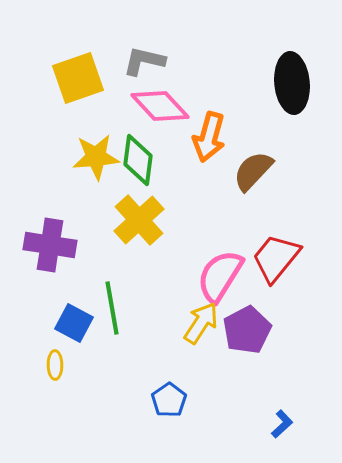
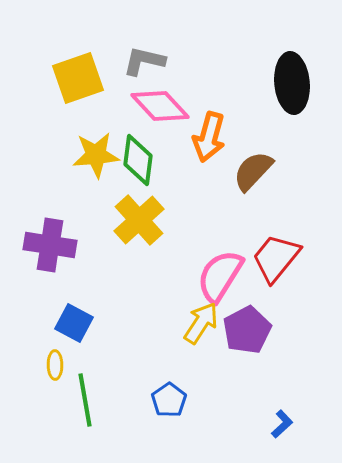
yellow star: moved 2 px up
green line: moved 27 px left, 92 px down
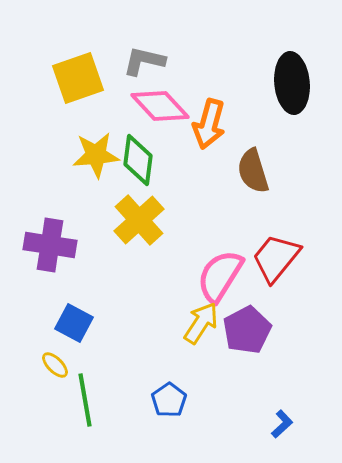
orange arrow: moved 13 px up
brown semicircle: rotated 60 degrees counterclockwise
yellow ellipse: rotated 44 degrees counterclockwise
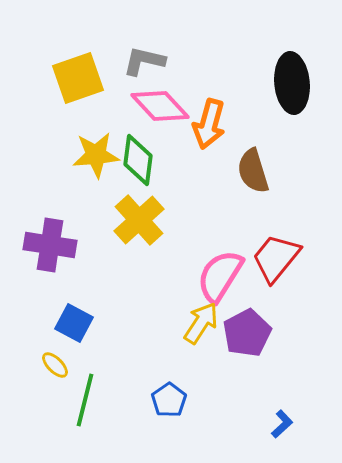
purple pentagon: moved 3 px down
green line: rotated 24 degrees clockwise
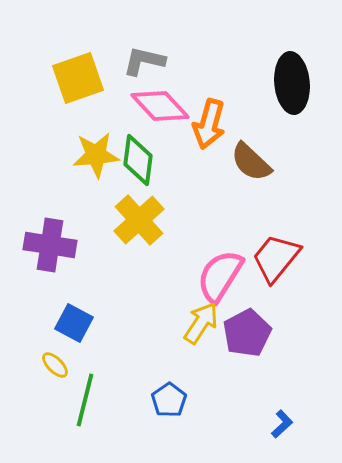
brown semicircle: moved 2 px left, 9 px up; rotated 30 degrees counterclockwise
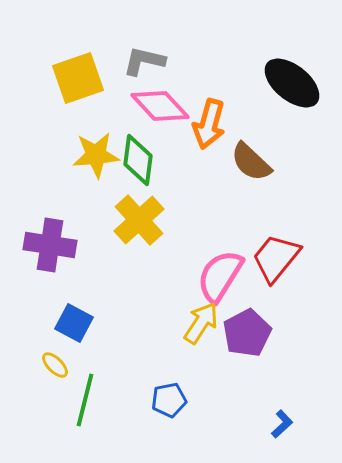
black ellipse: rotated 46 degrees counterclockwise
blue pentagon: rotated 24 degrees clockwise
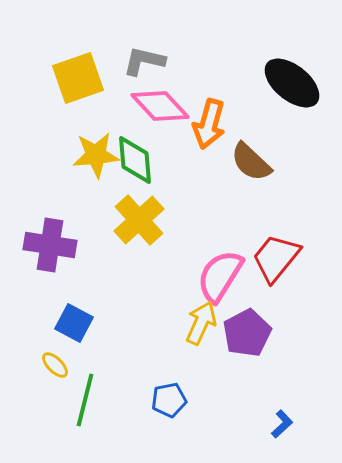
green diamond: moved 3 px left; rotated 12 degrees counterclockwise
yellow arrow: rotated 9 degrees counterclockwise
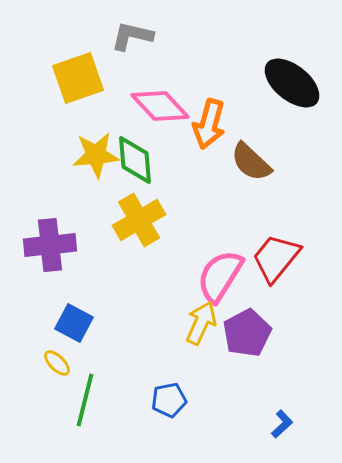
gray L-shape: moved 12 px left, 25 px up
yellow cross: rotated 12 degrees clockwise
purple cross: rotated 15 degrees counterclockwise
yellow ellipse: moved 2 px right, 2 px up
